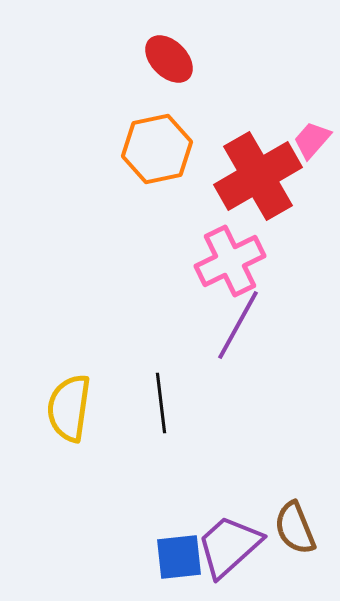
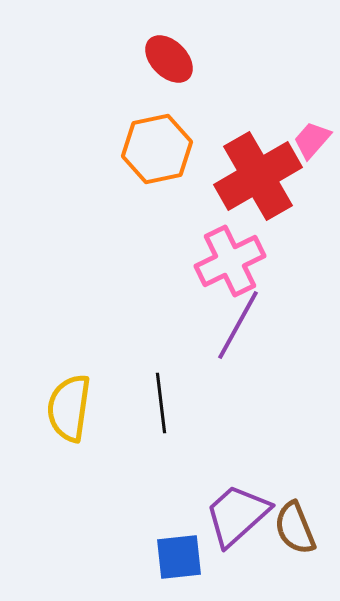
purple trapezoid: moved 8 px right, 31 px up
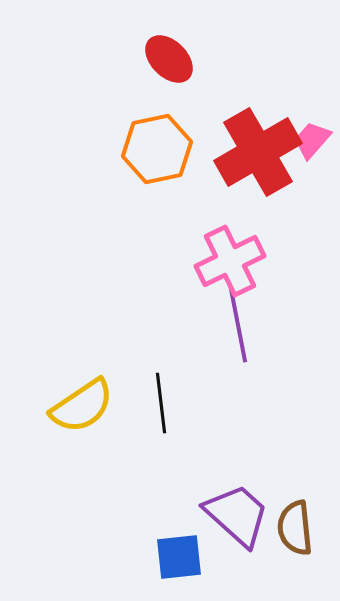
red cross: moved 24 px up
purple line: rotated 40 degrees counterclockwise
yellow semicircle: moved 13 px right, 2 px up; rotated 132 degrees counterclockwise
purple trapezoid: rotated 84 degrees clockwise
brown semicircle: rotated 16 degrees clockwise
